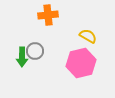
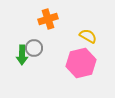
orange cross: moved 4 px down; rotated 12 degrees counterclockwise
gray circle: moved 1 px left, 3 px up
green arrow: moved 2 px up
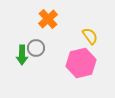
orange cross: rotated 24 degrees counterclockwise
yellow semicircle: moved 2 px right; rotated 24 degrees clockwise
gray circle: moved 2 px right
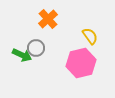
green arrow: rotated 66 degrees counterclockwise
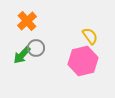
orange cross: moved 21 px left, 2 px down
green arrow: rotated 108 degrees clockwise
pink hexagon: moved 2 px right, 2 px up
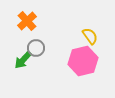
green arrow: moved 1 px right, 5 px down
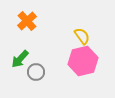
yellow semicircle: moved 8 px left
gray circle: moved 24 px down
green arrow: moved 3 px left, 1 px up
